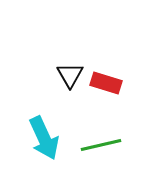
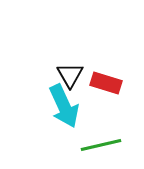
cyan arrow: moved 20 px right, 32 px up
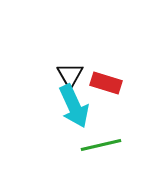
cyan arrow: moved 10 px right
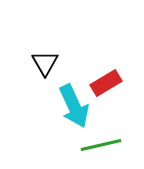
black triangle: moved 25 px left, 12 px up
red rectangle: rotated 48 degrees counterclockwise
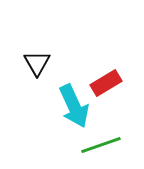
black triangle: moved 8 px left
green line: rotated 6 degrees counterclockwise
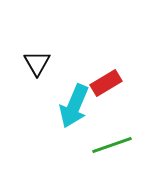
cyan arrow: rotated 48 degrees clockwise
green line: moved 11 px right
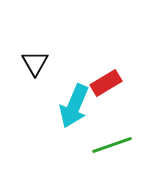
black triangle: moved 2 px left
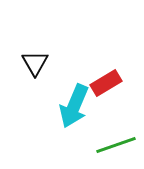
green line: moved 4 px right
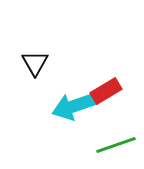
red rectangle: moved 8 px down
cyan arrow: rotated 48 degrees clockwise
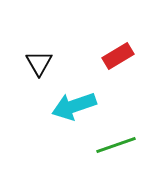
black triangle: moved 4 px right
red rectangle: moved 12 px right, 35 px up
